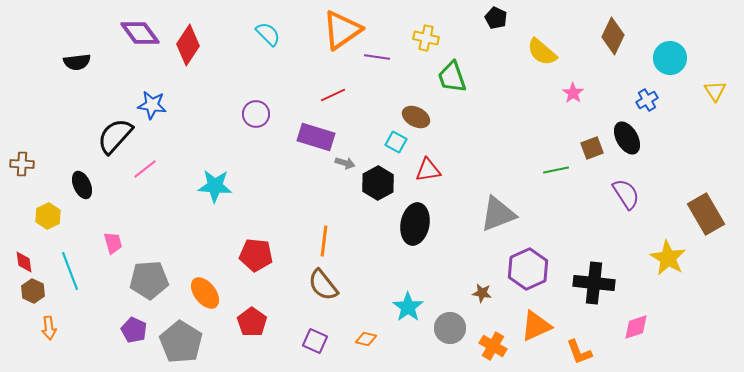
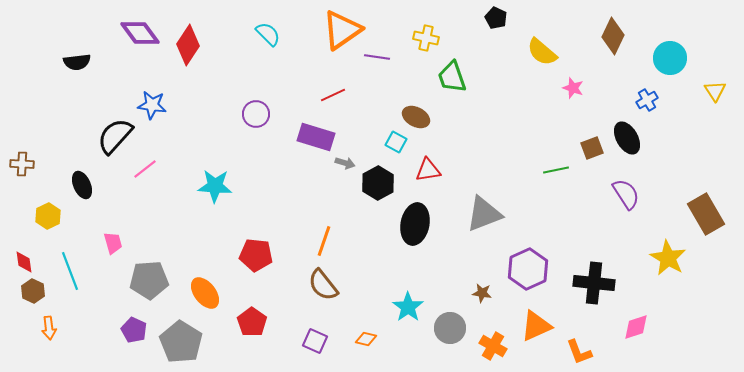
pink star at (573, 93): moved 5 px up; rotated 15 degrees counterclockwise
gray triangle at (498, 214): moved 14 px left
orange line at (324, 241): rotated 12 degrees clockwise
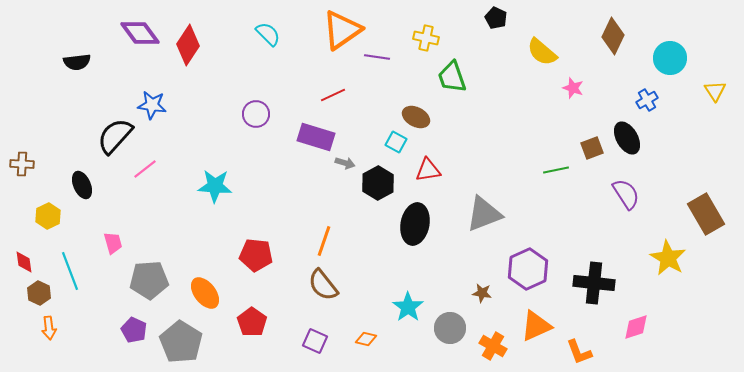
brown hexagon at (33, 291): moved 6 px right, 2 px down
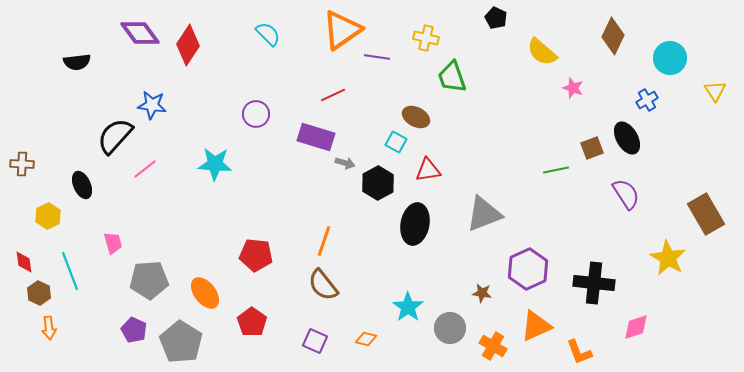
cyan star at (215, 186): moved 22 px up
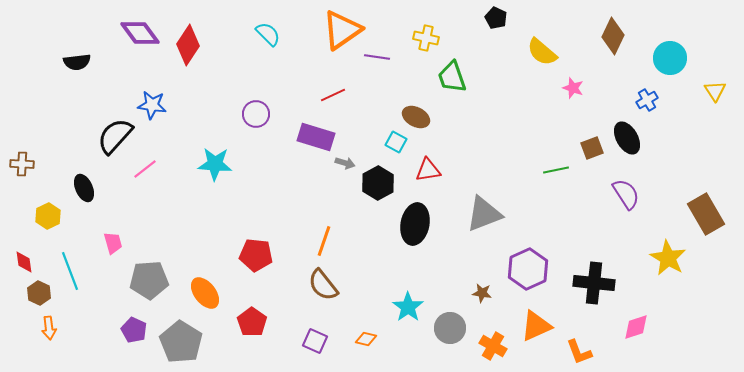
black ellipse at (82, 185): moved 2 px right, 3 px down
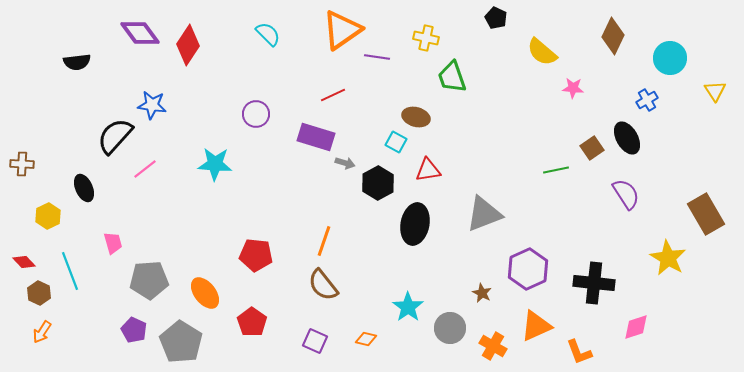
pink star at (573, 88): rotated 15 degrees counterclockwise
brown ellipse at (416, 117): rotated 12 degrees counterclockwise
brown square at (592, 148): rotated 15 degrees counterclockwise
red diamond at (24, 262): rotated 35 degrees counterclockwise
brown star at (482, 293): rotated 18 degrees clockwise
orange arrow at (49, 328): moved 7 px left, 4 px down; rotated 40 degrees clockwise
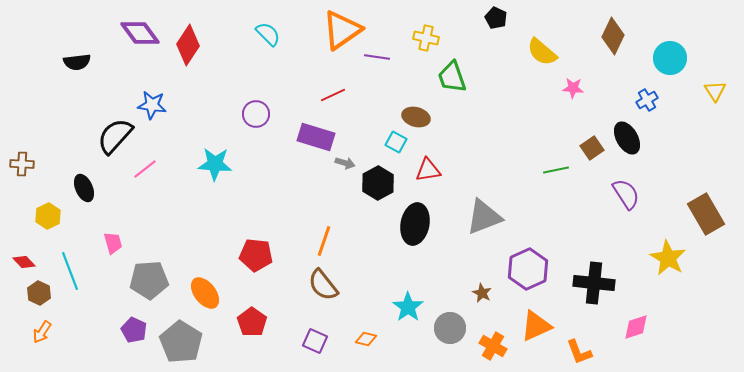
gray triangle at (484, 214): moved 3 px down
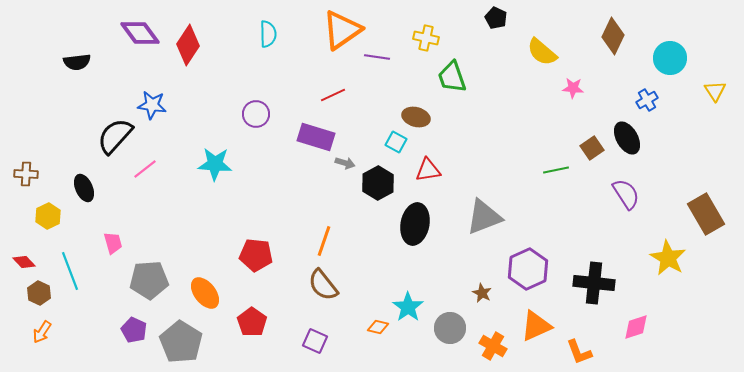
cyan semicircle at (268, 34): rotated 44 degrees clockwise
brown cross at (22, 164): moved 4 px right, 10 px down
orange diamond at (366, 339): moved 12 px right, 12 px up
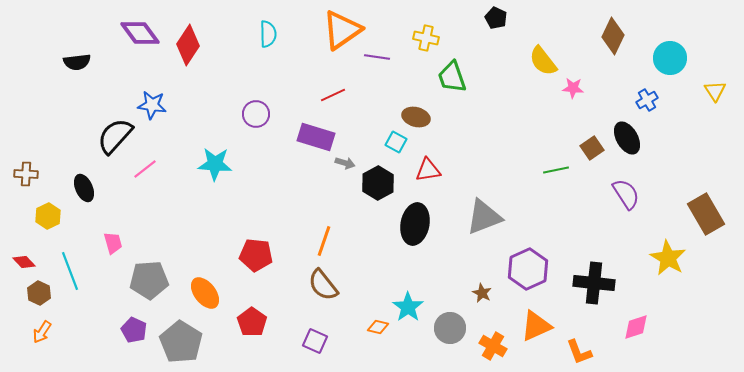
yellow semicircle at (542, 52): moved 1 px right, 9 px down; rotated 12 degrees clockwise
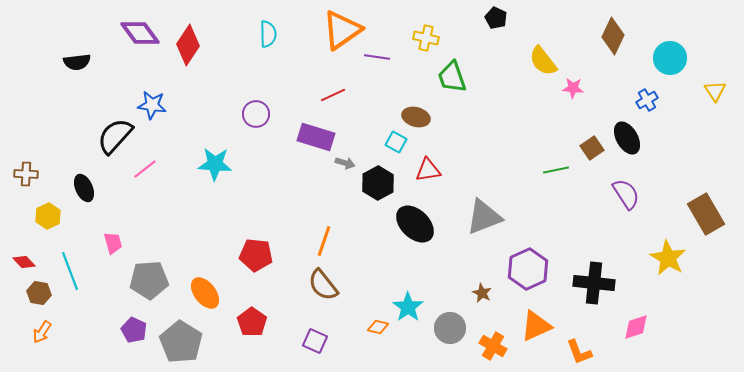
black ellipse at (415, 224): rotated 57 degrees counterclockwise
brown hexagon at (39, 293): rotated 15 degrees counterclockwise
